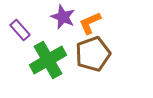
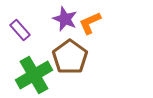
purple star: moved 2 px right, 2 px down
brown pentagon: moved 23 px left, 3 px down; rotated 16 degrees counterclockwise
green cross: moved 14 px left, 15 px down
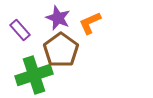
purple star: moved 7 px left, 1 px up
brown pentagon: moved 9 px left, 7 px up
green cross: rotated 12 degrees clockwise
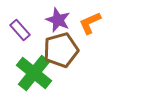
purple star: moved 2 px down
brown pentagon: rotated 20 degrees clockwise
green cross: moved 2 px up; rotated 33 degrees counterclockwise
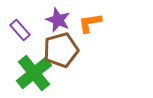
orange L-shape: rotated 15 degrees clockwise
green cross: rotated 12 degrees clockwise
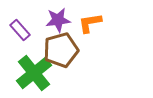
purple star: rotated 30 degrees counterclockwise
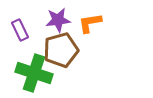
purple rectangle: rotated 15 degrees clockwise
green cross: rotated 33 degrees counterclockwise
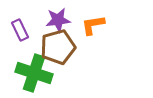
orange L-shape: moved 3 px right, 2 px down
brown pentagon: moved 3 px left, 3 px up
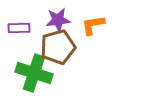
purple rectangle: moved 1 px left, 2 px up; rotated 65 degrees counterclockwise
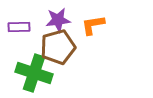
purple rectangle: moved 1 px up
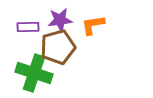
purple star: moved 2 px right
purple rectangle: moved 9 px right
